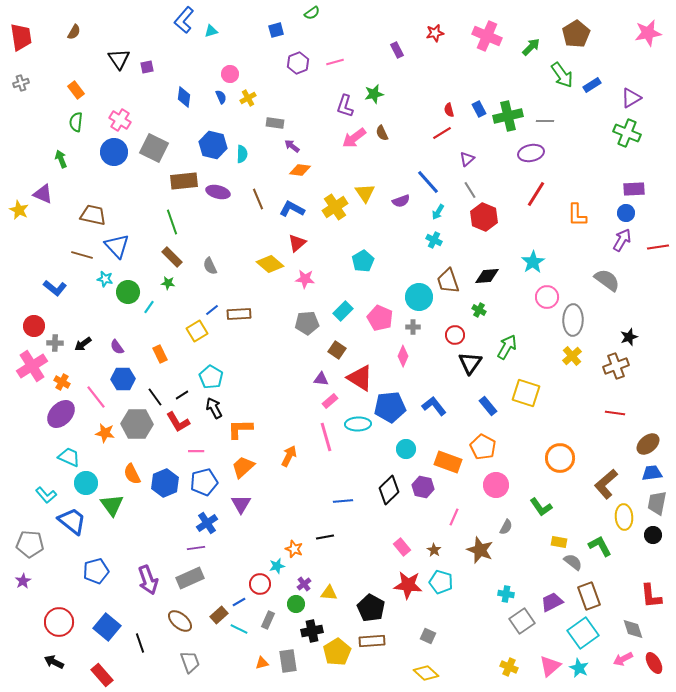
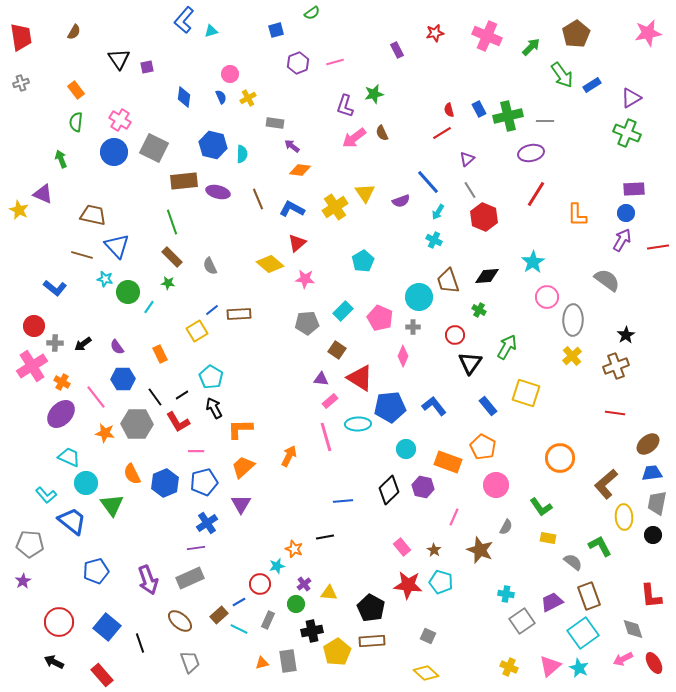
black star at (629, 337): moved 3 px left, 2 px up; rotated 12 degrees counterclockwise
yellow rectangle at (559, 542): moved 11 px left, 4 px up
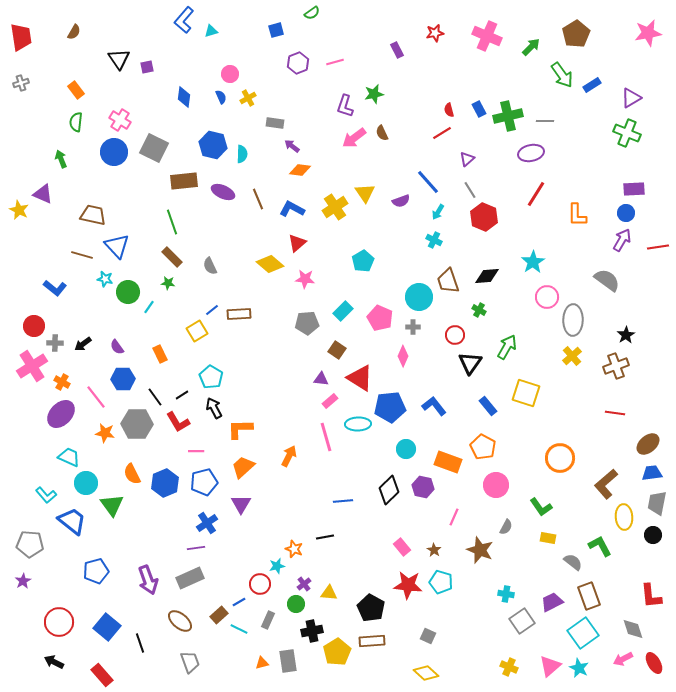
purple ellipse at (218, 192): moved 5 px right; rotated 10 degrees clockwise
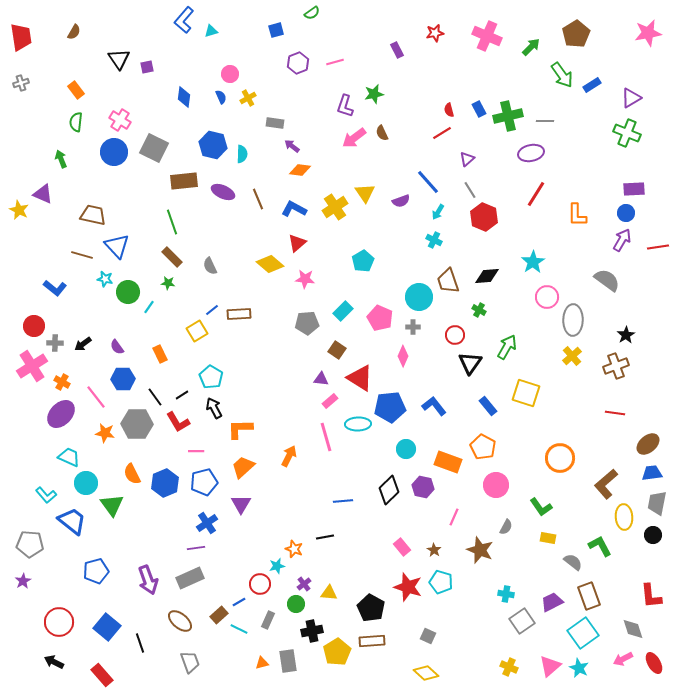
blue L-shape at (292, 209): moved 2 px right
red star at (408, 585): moved 2 px down; rotated 12 degrees clockwise
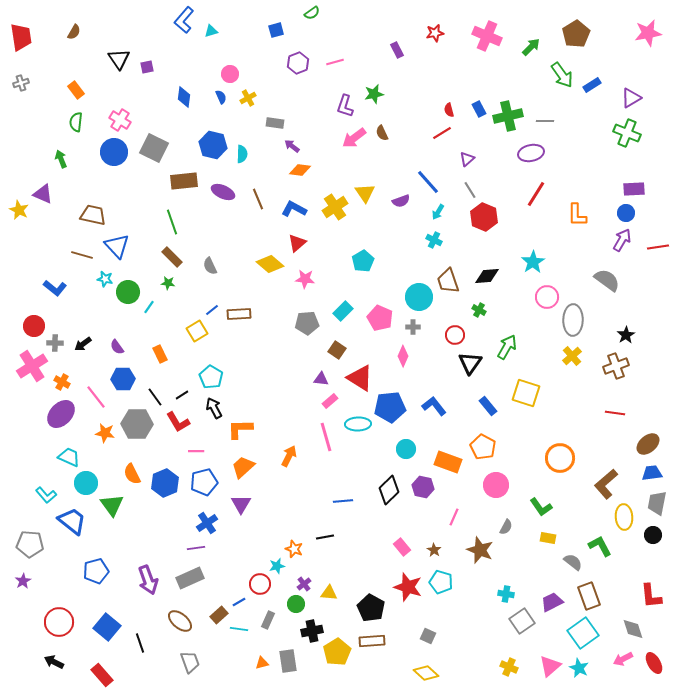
cyan line at (239, 629): rotated 18 degrees counterclockwise
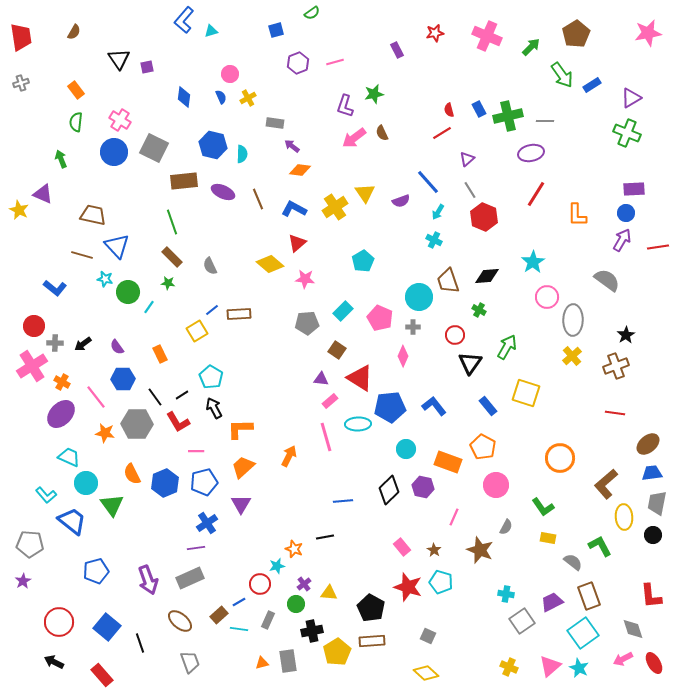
green L-shape at (541, 507): moved 2 px right
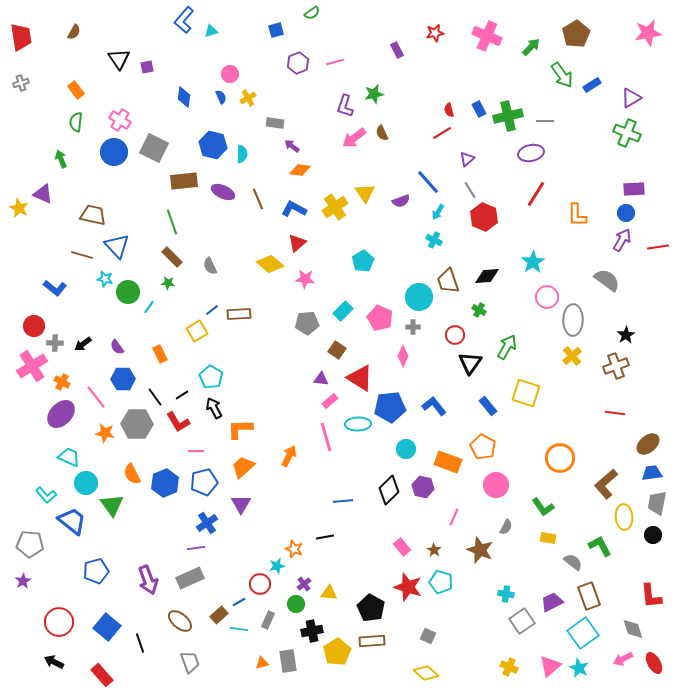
yellow star at (19, 210): moved 2 px up
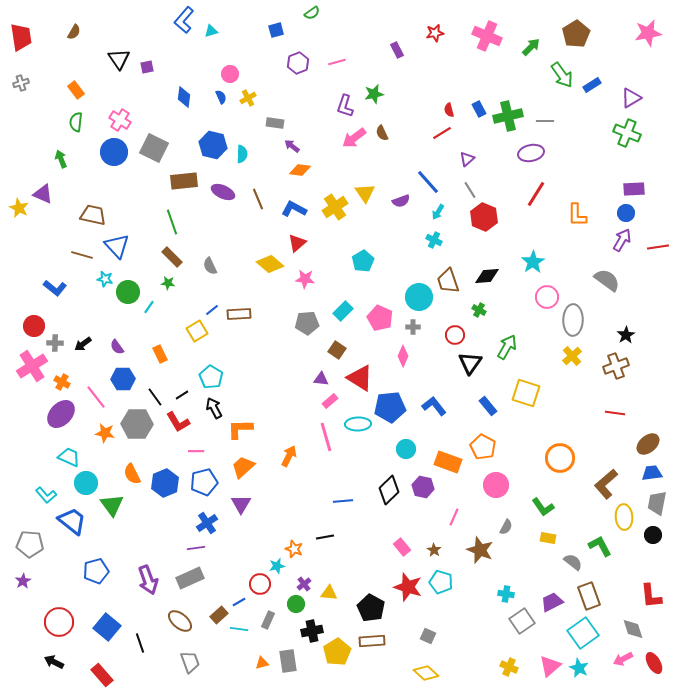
pink line at (335, 62): moved 2 px right
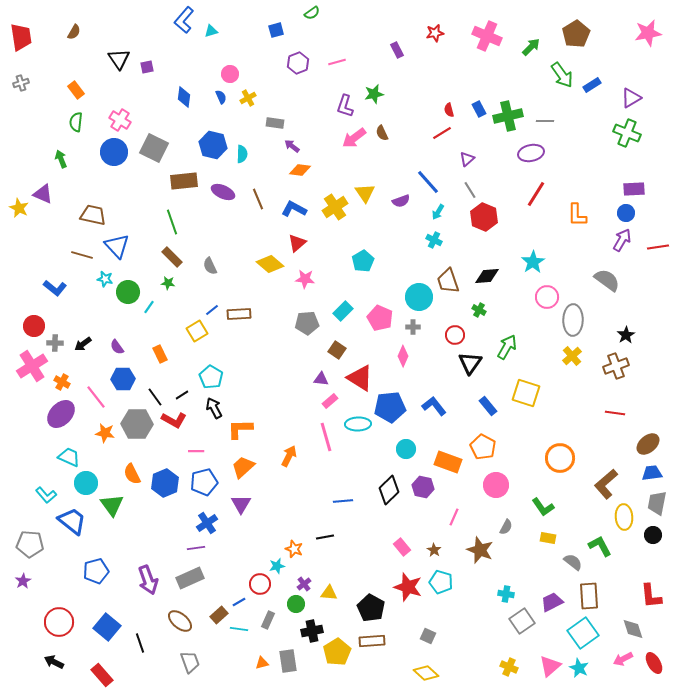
red L-shape at (178, 422): moved 4 px left, 2 px up; rotated 30 degrees counterclockwise
brown rectangle at (589, 596): rotated 16 degrees clockwise
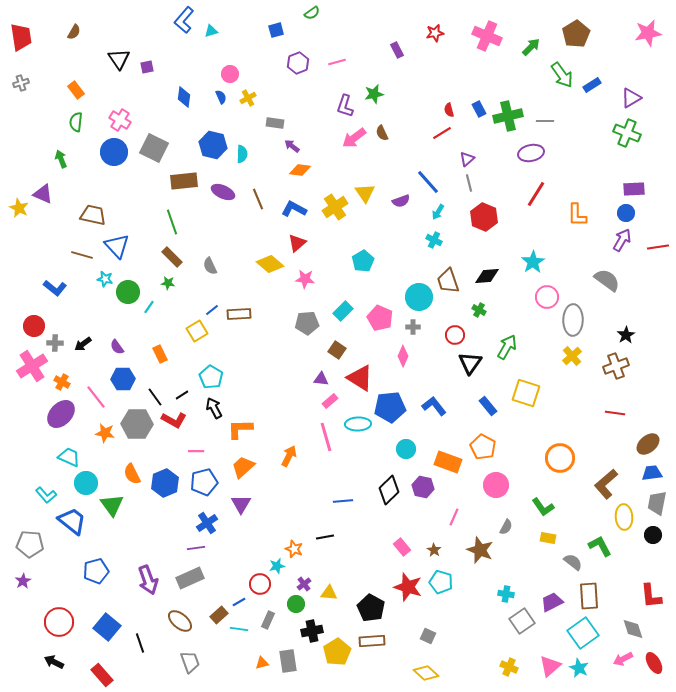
gray line at (470, 190): moved 1 px left, 7 px up; rotated 18 degrees clockwise
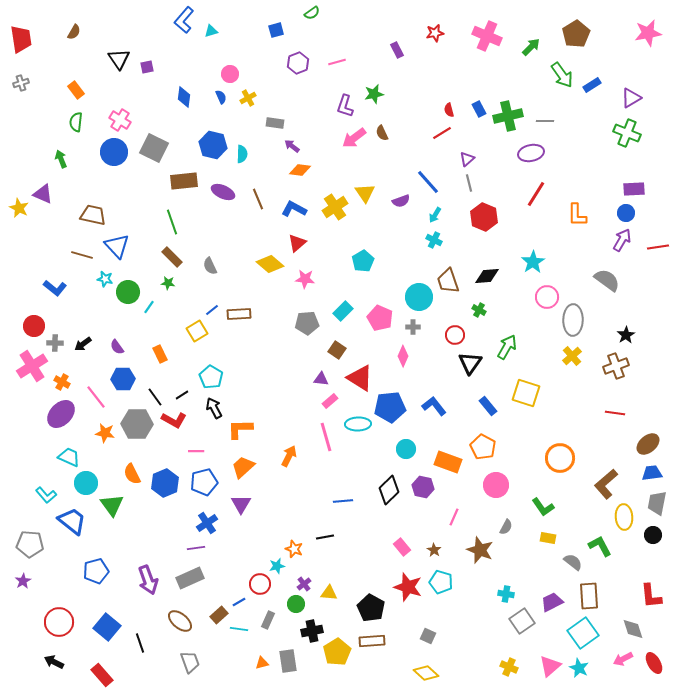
red trapezoid at (21, 37): moved 2 px down
cyan arrow at (438, 212): moved 3 px left, 3 px down
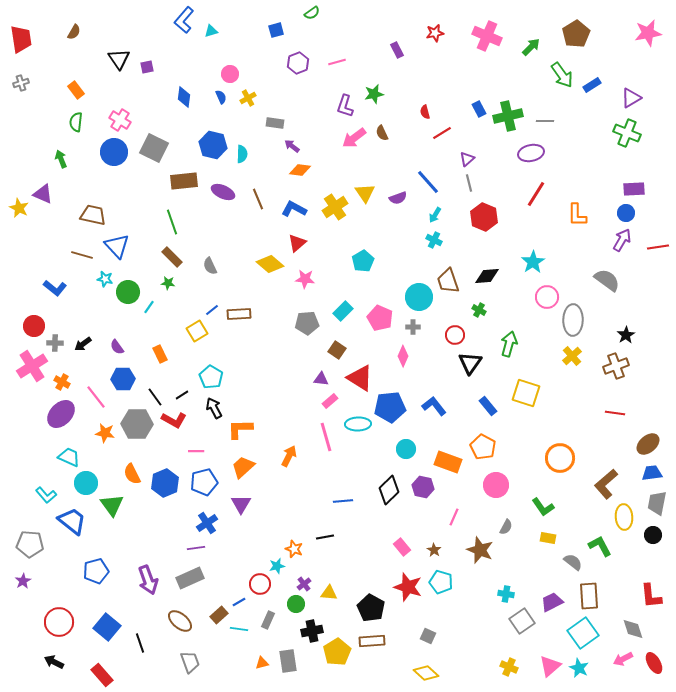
red semicircle at (449, 110): moved 24 px left, 2 px down
purple semicircle at (401, 201): moved 3 px left, 3 px up
green arrow at (507, 347): moved 2 px right, 3 px up; rotated 15 degrees counterclockwise
